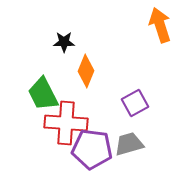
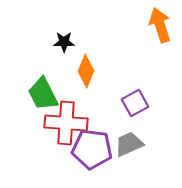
gray trapezoid: rotated 8 degrees counterclockwise
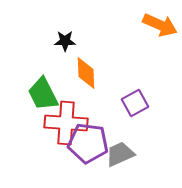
orange arrow: rotated 132 degrees clockwise
black star: moved 1 px right, 1 px up
orange diamond: moved 2 px down; rotated 24 degrees counterclockwise
gray trapezoid: moved 9 px left, 10 px down
purple pentagon: moved 4 px left, 6 px up
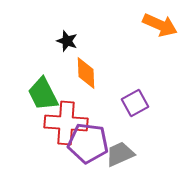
black star: moved 2 px right; rotated 20 degrees clockwise
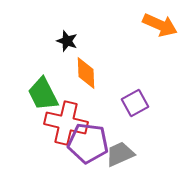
red cross: rotated 9 degrees clockwise
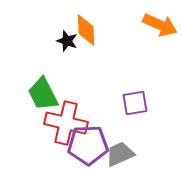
orange diamond: moved 43 px up
purple square: rotated 20 degrees clockwise
purple pentagon: moved 2 px down; rotated 9 degrees counterclockwise
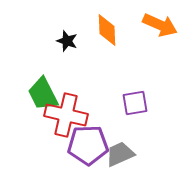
orange diamond: moved 21 px right
red cross: moved 8 px up
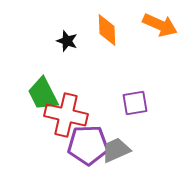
gray trapezoid: moved 4 px left, 4 px up
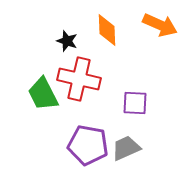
purple square: rotated 12 degrees clockwise
red cross: moved 13 px right, 36 px up
purple pentagon: rotated 12 degrees clockwise
gray trapezoid: moved 10 px right, 2 px up
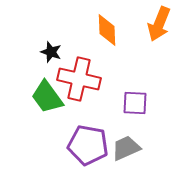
orange arrow: moved 1 px left, 1 px up; rotated 88 degrees clockwise
black star: moved 16 px left, 11 px down
green trapezoid: moved 4 px right, 3 px down; rotated 9 degrees counterclockwise
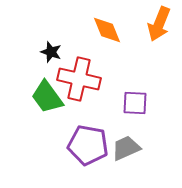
orange diamond: rotated 20 degrees counterclockwise
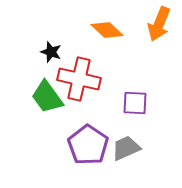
orange diamond: rotated 24 degrees counterclockwise
purple pentagon: rotated 24 degrees clockwise
